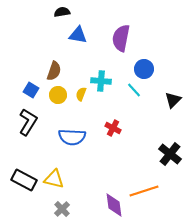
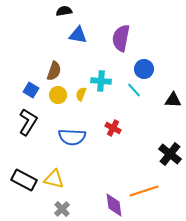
black semicircle: moved 2 px right, 1 px up
black triangle: rotated 48 degrees clockwise
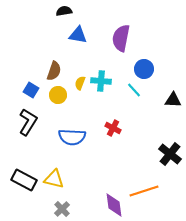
yellow semicircle: moved 1 px left, 11 px up
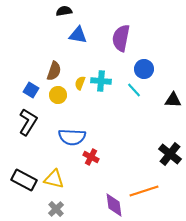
red cross: moved 22 px left, 29 px down
gray cross: moved 6 px left
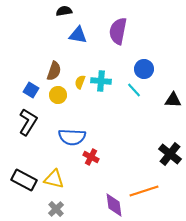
purple semicircle: moved 3 px left, 7 px up
yellow semicircle: moved 1 px up
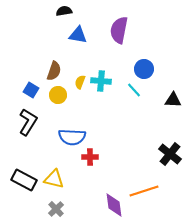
purple semicircle: moved 1 px right, 1 px up
red cross: moved 1 px left; rotated 28 degrees counterclockwise
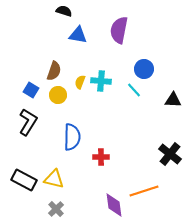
black semicircle: rotated 28 degrees clockwise
blue semicircle: rotated 92 degrees counterclockwise
red cross: moved 11 px right
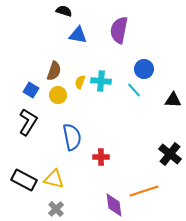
blue semicircle: rotated 12 degrees counterclockwise
